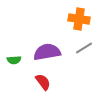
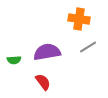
gray line: moved 4 px right, 1 px up
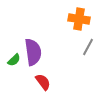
gray line: rotated 30 degrees counterclockwise
purple semicircle: moved 14 px left; rotated 92 degrees clockwise
green semicircle: rotated 40 degrees counterclockwise
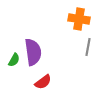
gray line: rotated 18 degrees counterclockwise
green semicircle: rotated 16 degrees counterclockwise
red semicircle: rotated 90 degrees clockwise
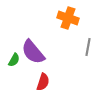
orange cross: moved 11 px left, 1 px up; rotated 10 degrees clockwise
purple semicircle: rotated 148 degrees clockwise
red semicircle: rotated 36 degrees counterclockwise
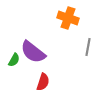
purple semicircle: rotated 12 degrees counterclockwise
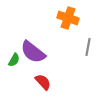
red semicircle: rotated 60 degrees counterclockwise
